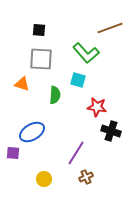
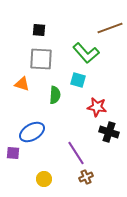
black cross: moved 2 px left, 1 px down
purple line: rotated 65 degrees counterclockwise
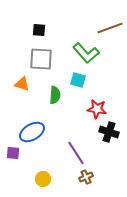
red star: moved 2 px down
yellow circle: moved 1 px left
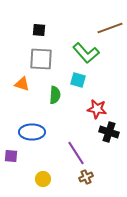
blue ellipse: rotated 30 degrees clockwise
purple square: moved 2 px left, 3 px down
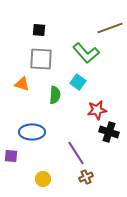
cyan square: moved 2 px down; rotated 21 degrees clockwise
red star: moved 1 px down; rotated 18 degrees counterclockwise
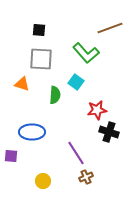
cyan square: moved 2 px left
yellow circle: moved 2 px down
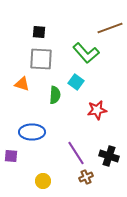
black square: moved 2 px down
black cross: moved 24 px down
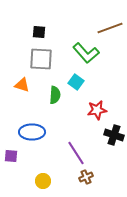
orange triangle: moved 1 px down
black cross: moved 5 px right, 21 px up
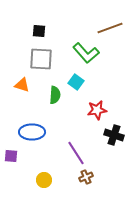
black square: moved 1 px up
yellow circle: moved 1 px right, 1 px up
